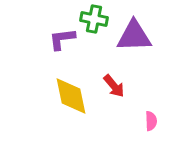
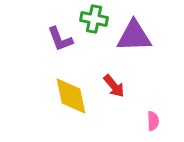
purple L-shape: moved 2 px left; rotated 104 degrees counterclockwise
pink semicircle: moved 2 px right
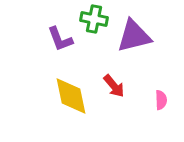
purple triangle: rotated 12 degrees counterclockwise
pink semicircle: moved 8 px right, 21 px up
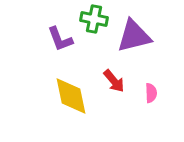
red arrow: moved 5 px up
pink semicircle: moved 10 px left, 7 px up
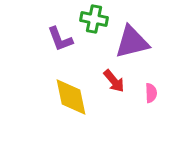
purple triangle: moved 2 px left, 6 px down
yellow diamond: moved 1 px down
